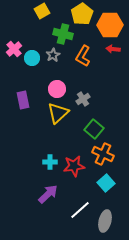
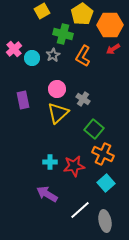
red arrow: rotated 40 degrees counterclockwise
gray cross: rotated 24 degrees counterclockwise
purple arrow: moved 1 px left; rotated 105 degrees counterclockwise
gray ellipse: rotated 25 degrees counterclockwise
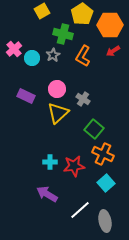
red arrow: moved 2 px down
purple rectangle: moved 3 px right, 4 px up; rotated 54 degrees counterclockwise
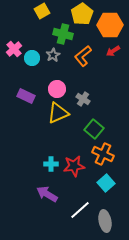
orange L-shape: rotated 20 degrees clockwise
yellow triangle: rotated 20 degrees clockwise
cyan cross: moved 1 px right, 2 px down
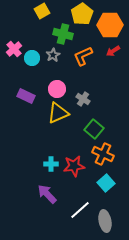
orange L-shape: rotated 15 degrees clockwise
purple arrow: rotated 15 degrees clockwise
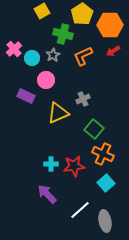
pink circle: moved 11 px left, 9 px up
gray cross: rotated 32 degrees clockwise
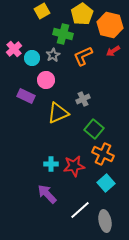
orange hexagon: rotated 15 degrees clockwise
